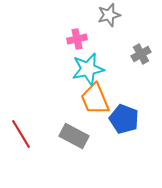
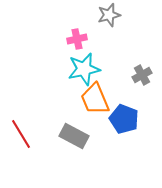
gray cross: moved 1 px right, 21 px down
cyan star: moved 4 px left
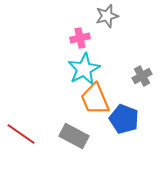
gray star: moved 2 px left, 1 px down
pink cross: moved 3 px right, 1 px up
cyan star: rotated 16 degrees counterclockwise
gray cross: moved 1 px down
red line: rotated 24 degrees counterclockwise
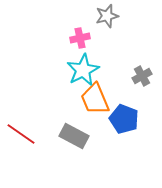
cyan star: moved 1 px left, 1 px down
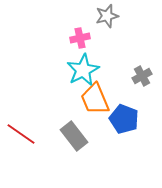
gray rectangle: rotated 24 degrees clockwise
